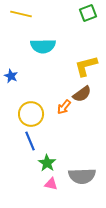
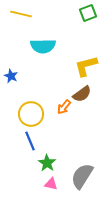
gray semicircle: rotated 124 degrees clockwise
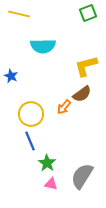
yellow line: moved 2 px left
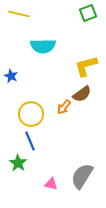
green star: moved 29 px left
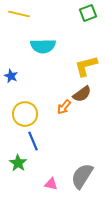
yellow circle: moved 6 px left
blue line: moved 3 px right
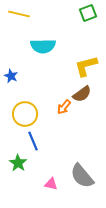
gray semicircle: rotated 72 degrees counterclockwise
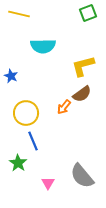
yellow L-shape: moved 3 px left
yellow circle: moved 1 px right, 1 px up
pink triangle: moved 3 px left, 1 px up; rotated 48 degrees clockwise
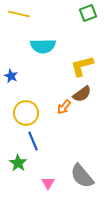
yellow L-shape: moved 1 px left
